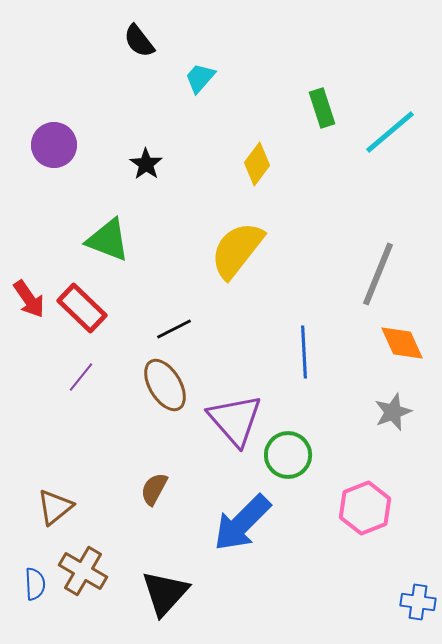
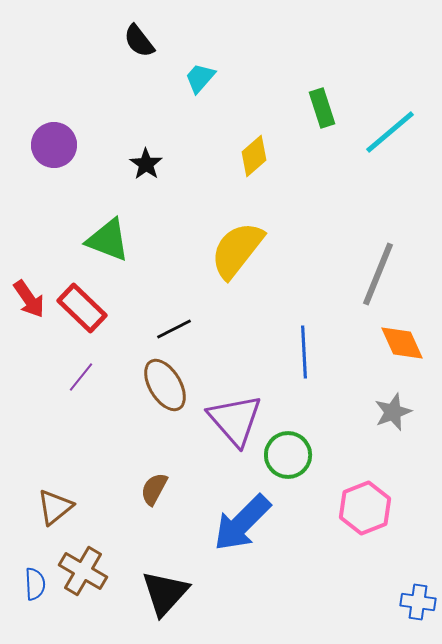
yellow diamond: moved 3 px left, 8 px up; rotated 12 degrees clockwise
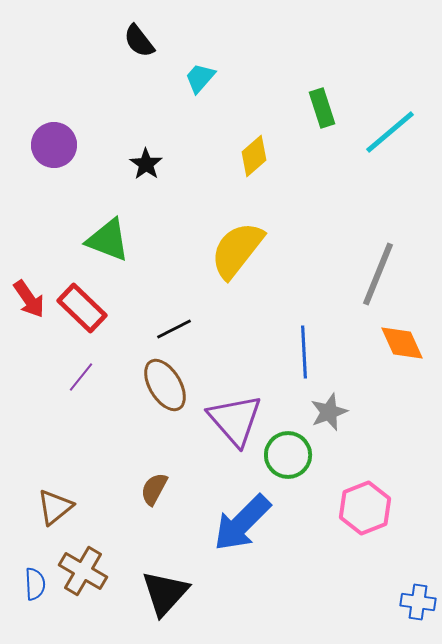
gray star: moved 64 px left
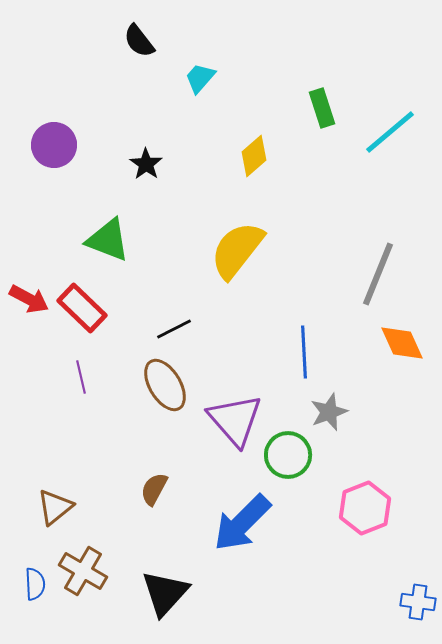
red arrow: rotated 27 degrees counterclockwise
purple line: rotated 52 degrees counterclockwise
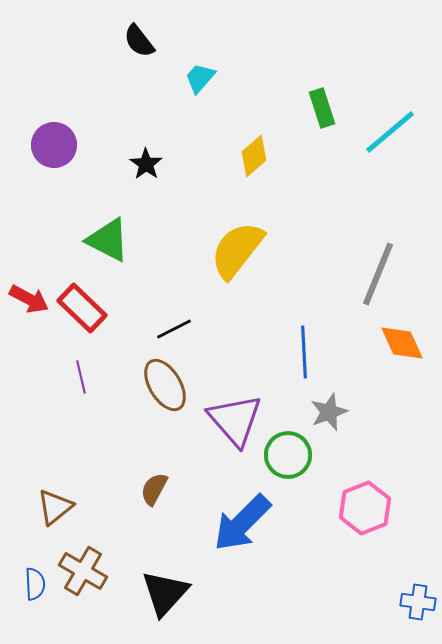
green triangle: rotated 6 degrees clockwise
